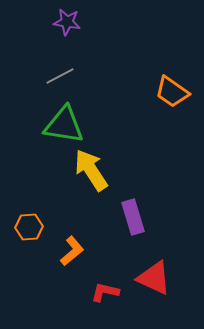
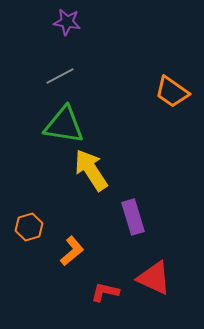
orange hexagon: rotated 12 degrees counterclockwise
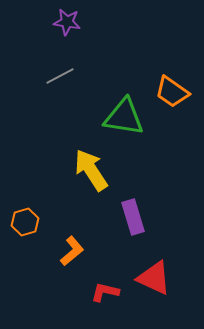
green triangle: moved 60 px right, 8 px up
orange hexagon: moved 4 px left, 5 px up
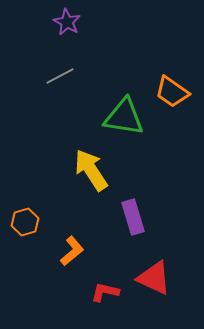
purple star: rotated 20 degrees clockwise
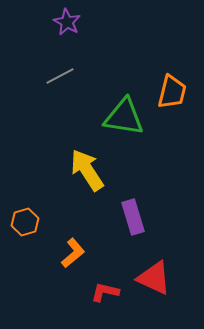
orange trapezoid: rotated 111 degrees counterclockwise
yellow arrow: moved 4 px left
orange L-shape: moved 1 px right, 2 px down
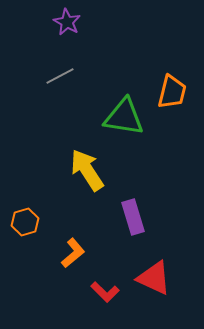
red L-shape: rotated 148 degrees counterclockwise
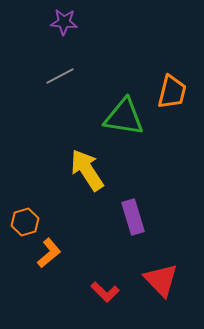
purple star: moved 3 px left; rotated 24 degrees counterclockwise
orange L-shape: moved 24 px left
red triangle: moved 7 px right, 2 px down; rotated 21 degrees clockwise
